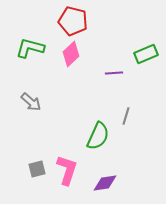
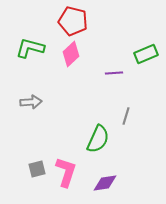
gray arrow: rotated 45 degrees counterclockwise
green semicircle: moved 3 px down
pink L-shape: moved 1 px left, 2 px down
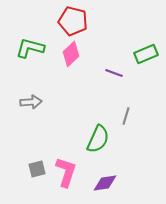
purple line: rotated 24 degrees clockwise
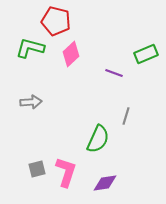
red pentagon: moved 17 px left
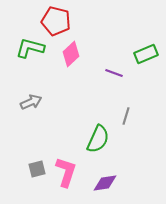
gray arrow: rotated 20 degrees counterclockwise
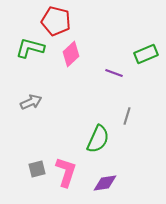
gray line: moved 1 px right
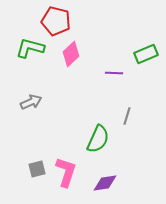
purple line: rotated 18 degrees counterclockwise
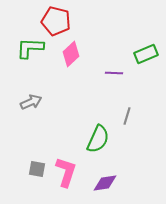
green L-shape: rotated 12 degrees counterclockwise
gray square: rotated 24 degrees clockwise
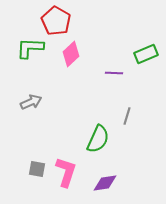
red pentagon: rotated 16 degrees clockwise
